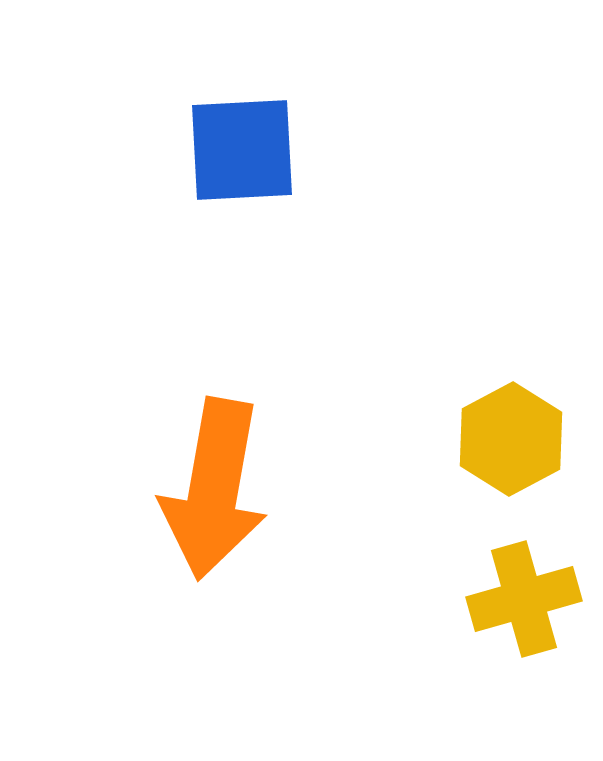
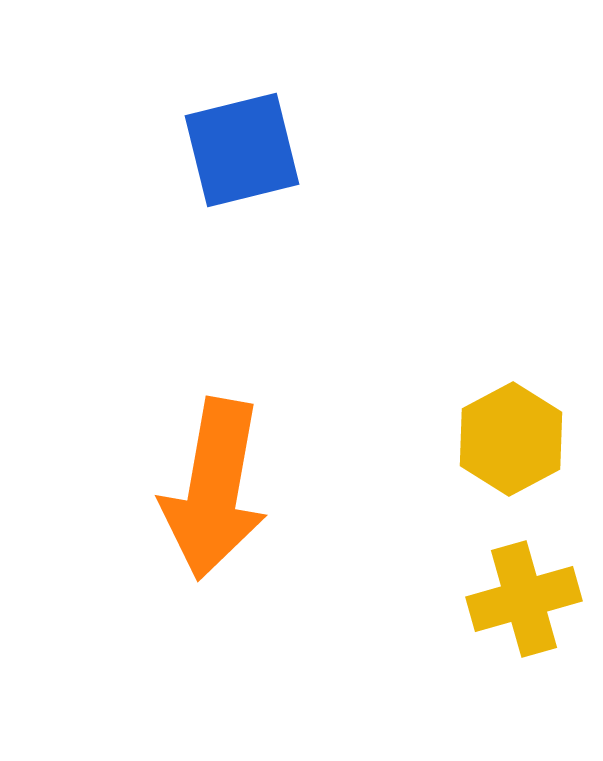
blue square: rotated 11 degrees counterclockwise
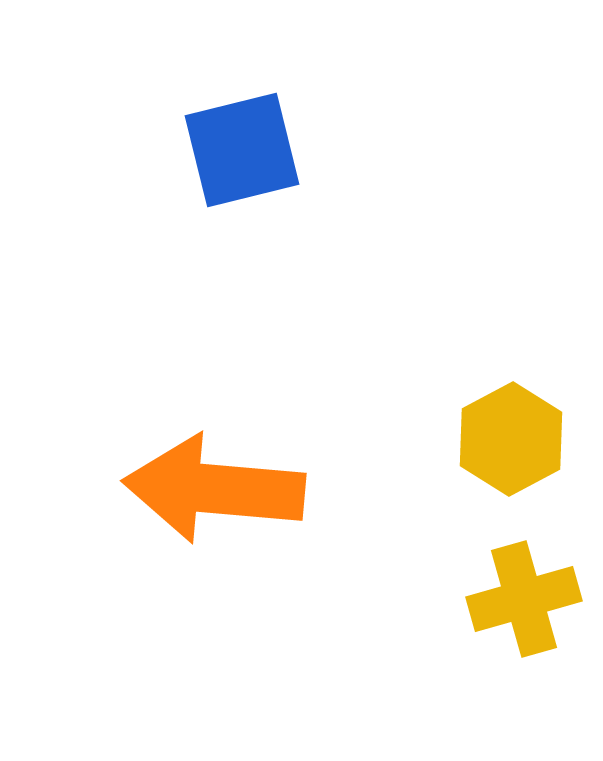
orange arrow: rotated 85 degrees clockwise
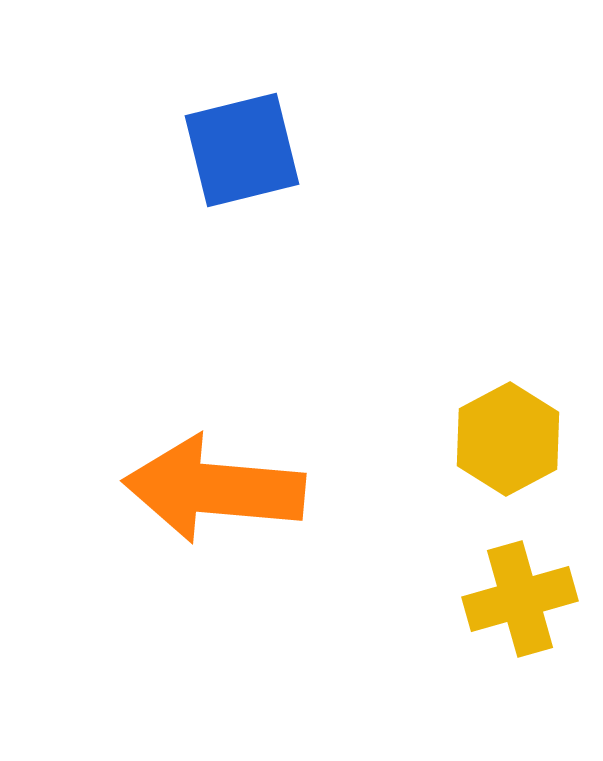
yellow hexagon: moved 3 px left
yellow cross: moved 4 px left
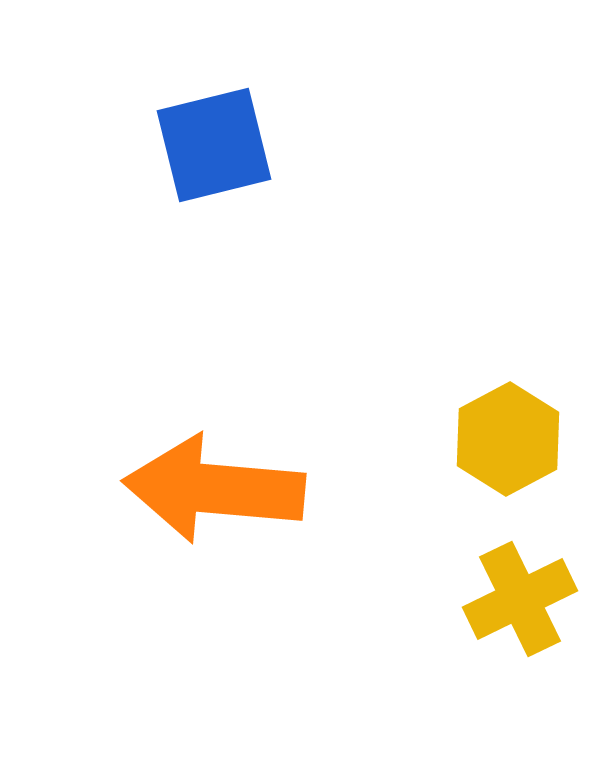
blue square: moved 28 px left, 5 px up
yellow cross: rotated 10 degrees counterclockwise
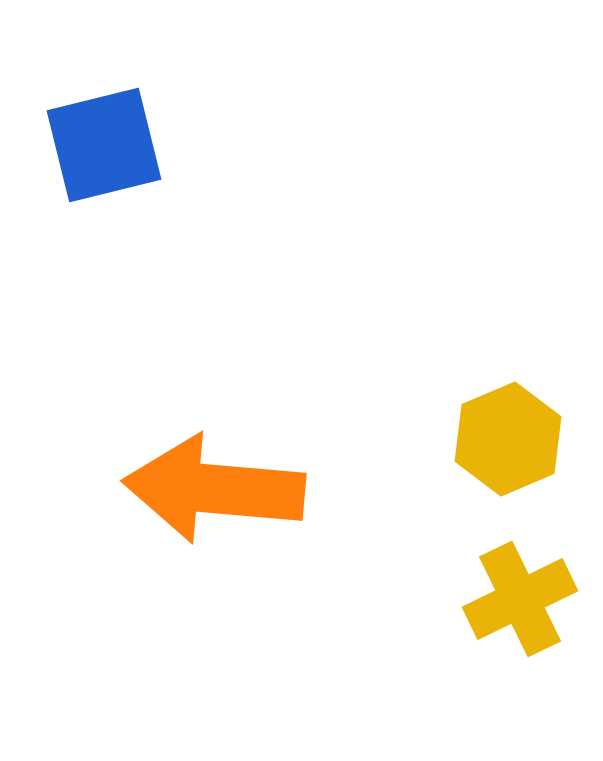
blue square: moved 110 px left
yellow hexagon: rotated 5 degrees clockwise
